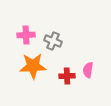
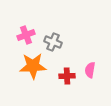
pink cross: rotated 18 degrees counterclockwise
gray cross: moved 1 px down
pink semicircle: moved 2 px right
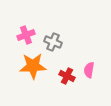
pink semicircle: moved 1 px left
red cross: rotated 28 degrees clockwise
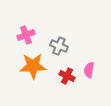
gray cross: moved 6 px right, 4 px down
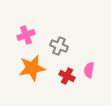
orange star: moved 1 px left, 2 px down; rotated 8 degrees counterclockwise
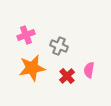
red cross: rotated 21 degrees clockwise
